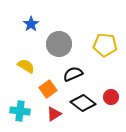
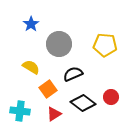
yellow semicircle: moved 5 px right, 1 px down
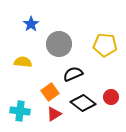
yellow semicircle: moved 8 px left, 5 px up; rotated 24 degrees counterclockwise
orange square: moved 2 px right, 3 px down
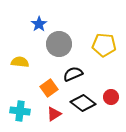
blue star: moved 8 px right
yellow pentagon: moved 1 px left
yellow semicircle: moved 3 px left
orange square: moved 1 px left, 4 px up
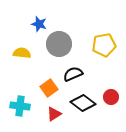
blue star: rotated 21 degrees counterclockwise
yellow pentagon: rotated 15 degrees counterclockwise
yellow semicircle: moved 2 px right, 9 px up
cyan cross: moved 5 px up
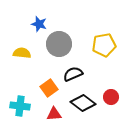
red triangle: rotated 28 degrees clockwise
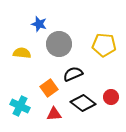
yellow pentagon: rotated 15 degrees clockwise
cyan cross: rotated 18 degrees clockwise
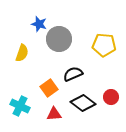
gray circle: moved 5 px up
yellow semicircle: rotated 102 degrees clockwise
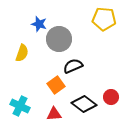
yellow pentagon: moved 26 px up
black semicircle: moved 8 px up
orange square: moved 7 px right, 3 px up
black diamond: moved 1 px right, 1 px down
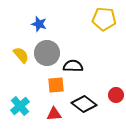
gray circle: moved 12 px left, 14 px down
yellow semicircle: moved 1 px left, 2 px down; rotated 60 degrees counterclockwise
black semicircle: rotated 24 degrees clockwise
orange square: rotated 30 degrees clockwise
red circle: moved 5 px right, 2 px up
cyan cross: rotated 24 degrees clockwise
